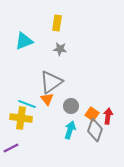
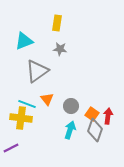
gray triangle: moved 14 px left, 11 px up
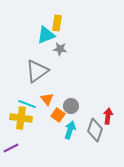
cyan triangle: moved 22 px right, 6 px up
orange square: moved 34 px left, 1 px down
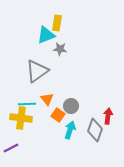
cyan line: rotated 24 degrees counterclockwise
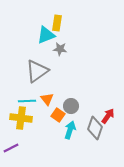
cyan line: moved 3 px up
red arrow: rotated 28 degrees clockwise
gray diamond: moved 2 px up
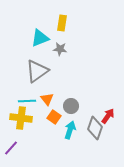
yellow rectangle: moved 5 px right
cyan triangle: moved 6 px left, 3 px down
orange square: moved 4 px left, 2 px down
purple line: rotated 21 degrees counterclockwise
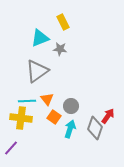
yellow rectangle: moved 1 px right, 1 px up; rotated 35 degrees counterclockwise
cyan arrow: moved 1 px up
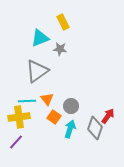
yellow cross: moved 2 px left, 1 px up; rotated 15 degrees counterclockwise
purple line: moved 5 px right, 6 px up
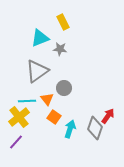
gray circle: moved 7 px left, 18 px up
yellow cross: rotated 30 degrees counterclockwise
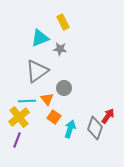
purple line: moved 1 px right, 2 px up; rotated 21 degrees counterclockwise
